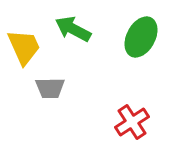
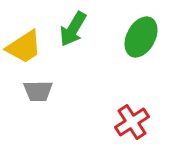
green arrow: rotated 87 degrees counterclockwise
yellow trapezoid: rotated 81 degrees clockwise
gray trapezoid: moved 12 px left, 3 px down
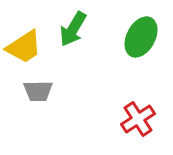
red cross: moved 6 px right, 3 px up
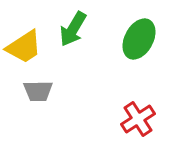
green ellipse: moved 2 px left, 2 px down
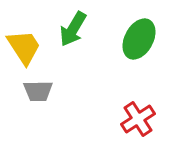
yellow trapezoid: rotated 90 degrees counterclockwise
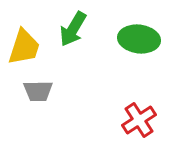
green ellipse: rotated 69 degrees clockwise
yellow trapezoid: rotated 51 degrees clockwise
red cross: moved 1 px right, 1 px down
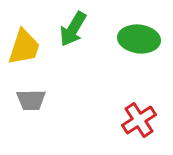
gray trapezoid: moved 7 px left, 9 px down
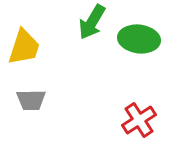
green arrow: moved 19 px right, 7 px up
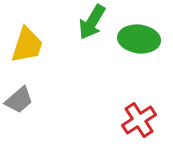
yellow trapezoid: moved 3 px right, 2 px up
gray trapezoid: moved 12 px left; rotated 40 degrees counterclockwise
